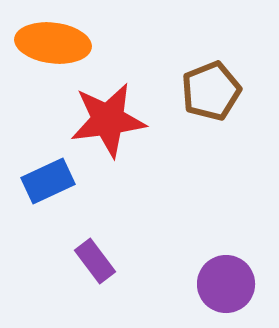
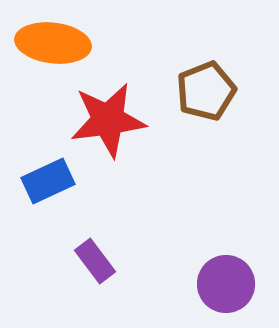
brown pentagon: moved 5 px left
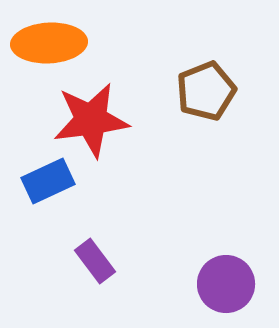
orange ellipse: moved 4 px left; rotated 10 degrees counterclockwise
red star: moved 17 px left
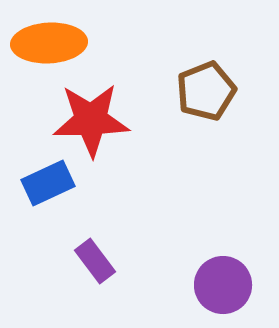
red star: rotated 6 degrees clockwise
blue rectangle: moved 2 px down
purple circle: moved 3 px left, 1 px down
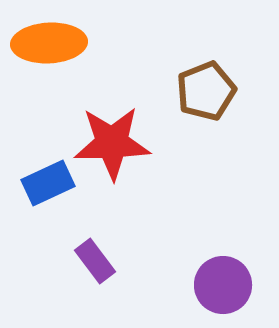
red star: moved 21 px right, 23 px down
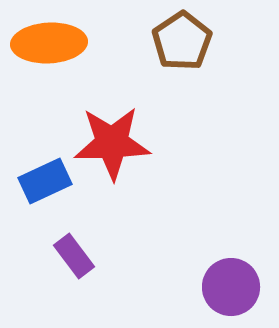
brown pentagon: moved 24 px left, 50 px up; rotated 12 degrees counterclockwise
blue rectangle: moved 3 px left, 2 px up
purple rectangle: moved 21 px left, 5 px up
purple circle: moved 8 px right, 2 px down
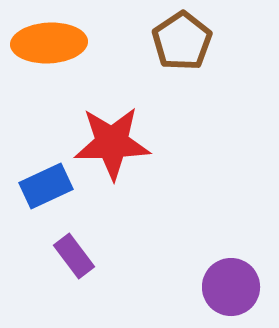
blue rectangle: moved 1 px right, 5 px down
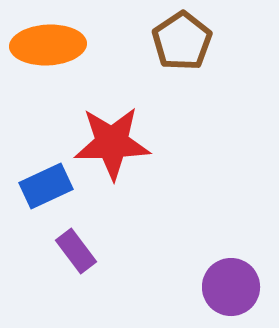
orange ellipse: moved 1 px left, 2 px down
purple rectangle: moved 2 px right, 5 px up
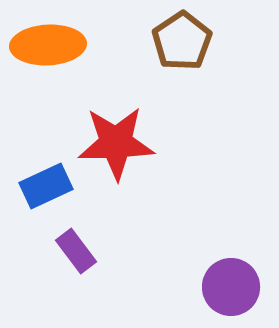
red star: moved 4 px right
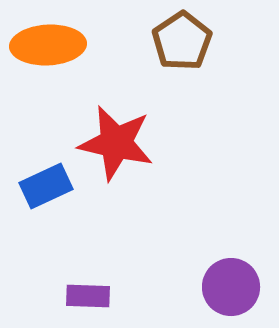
red star: rotated 14 degrees clockwise
purple rectangle: moved 12 px right, 45 px down; rotated 51 degrees counterclockwise
